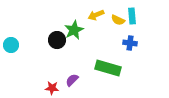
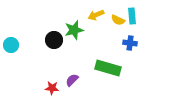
green star: rotated 12 degrees clockwise
black circle: moved 3 px left
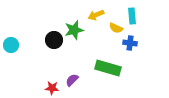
yellow semicircle: moved 2 px left, 8 px down
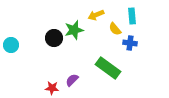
yellow semicircle: moved 1 px left, 1 px down; rotated 24 degrees clockwise
black circle: moved 2 px up
green rectangle: rotated 20 degrees clockwise
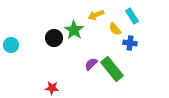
cyan rectangle: rotated 28 degrees counterclockwise
green star: rotated 24 degrees counterclockwise
green rectangle: moved 4 px right, 1 px down; rotated 15 degrees clockwise
purple semicircle: moved 19 px right, 16 px up
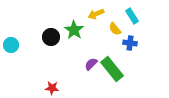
yellow arrow: moved 1 px up
black circle: moved 3 px left, 1 px up
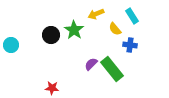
black circle: moved 2 px up
blue cross: moved 2 px down
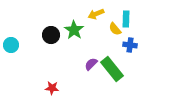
cyan rectangle: moved 6 px left, 3 px down; rotated 35 degrees clockwise
